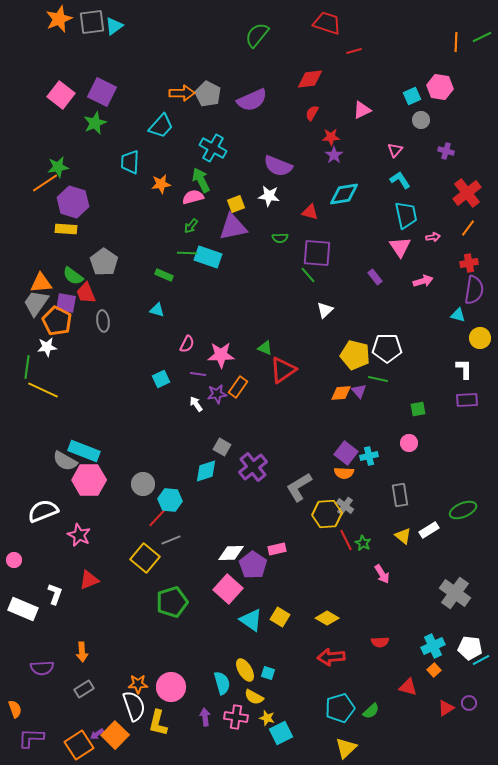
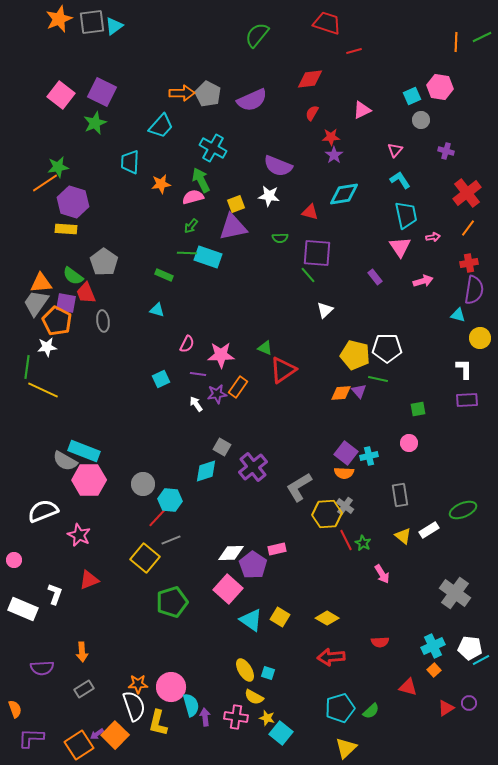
cyan semicircle at (222, 683): moved 31 px left, 22 px down
cyan square at (281, 733): rotated 25 degrees counterclockwise
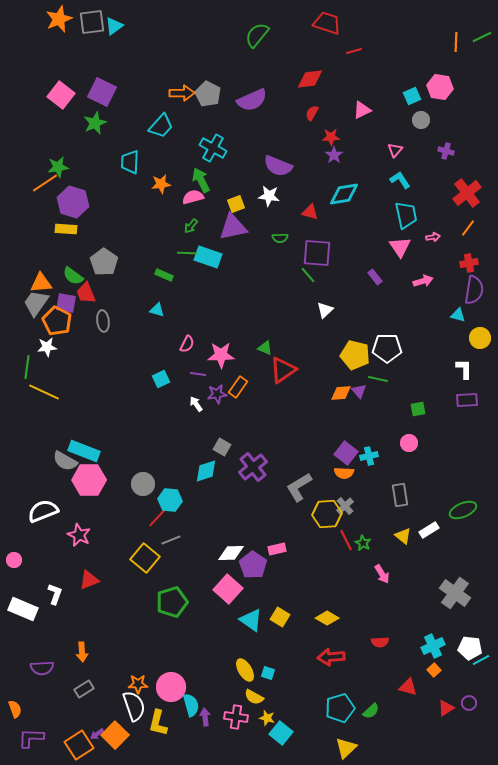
yellow line at (43, 390): moved 1 px right, 2 px down
gray cross at (345, 506): rotated 12 degrees clockwise
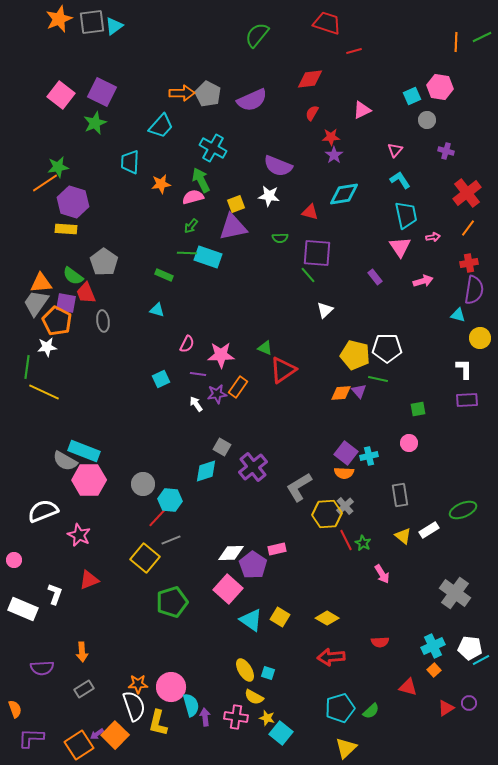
gray circle at (421, 120): moved 6 px right
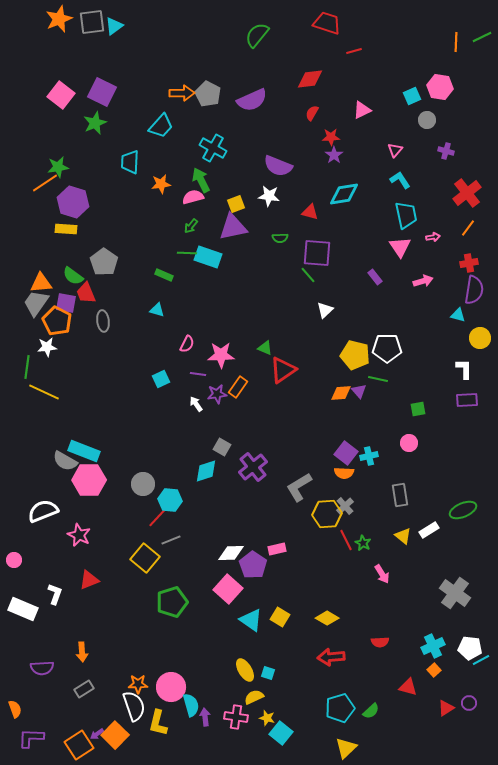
yellow semicircle at (254, 697): rotated 126 degrees clockwise
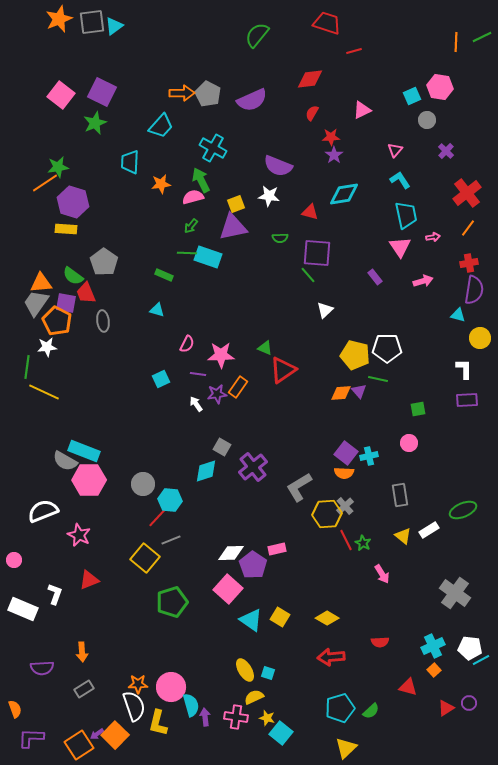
purple cross at (446, 151): rotated 28 degrees clockwise
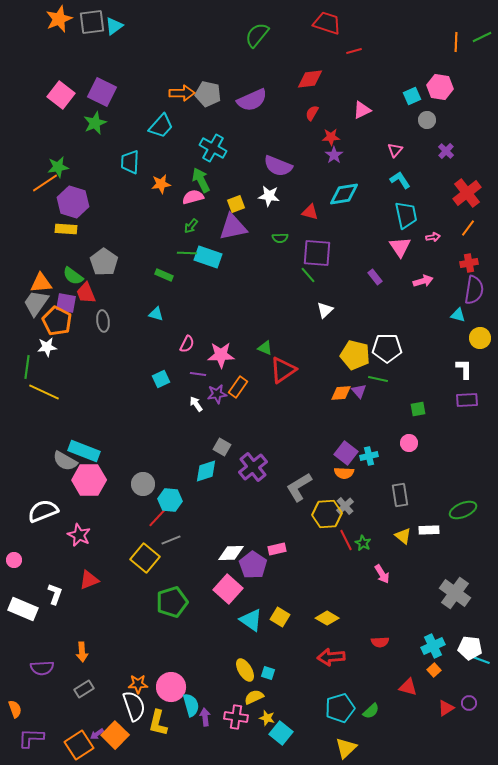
gray pentagon at (208, 94): rotated 15 degrees counterclockwise
cyan triangle at (157, 310): moved 1 px left, 4 px down
white rectangle at (429, 530): rotated 30 degrees clockwise
cyan line at (481, 660): rotated 48 degrees clockwise
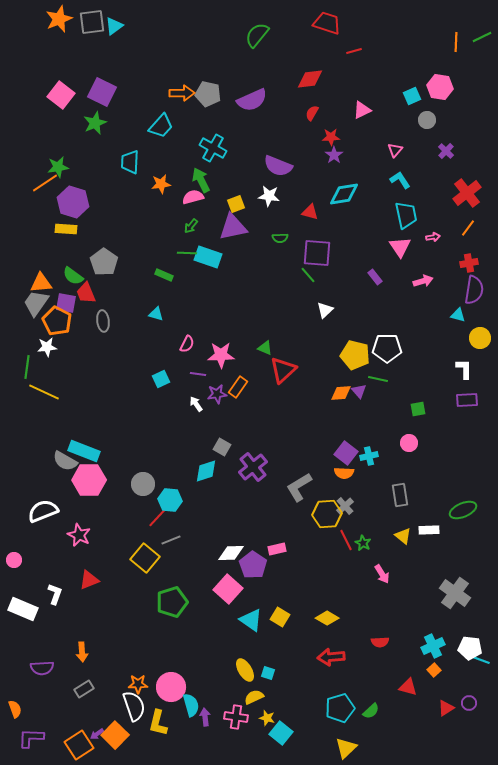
red triangle at (283, 370): rotated 8 degrees counterclockwise
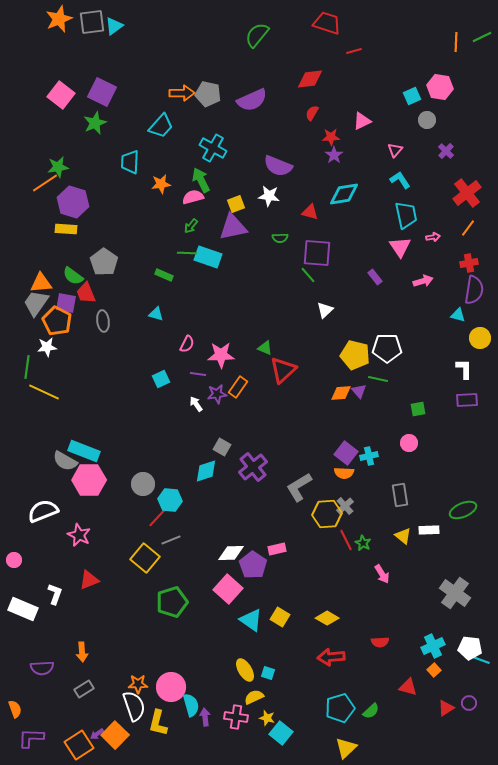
pink triangle at (362, 110): moved 11 px down
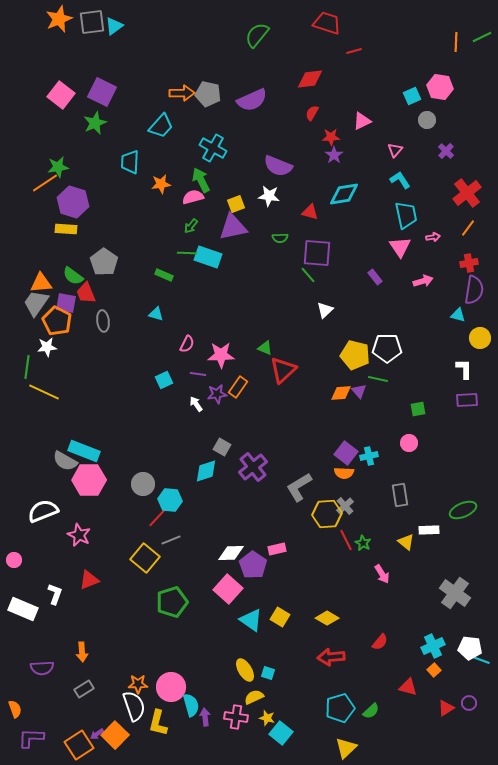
cyan square at (161, 379): moved 3 px right, 1 px down
yellow triangle at (403, 536): moved 3 px right, 6 px down
red semicircle at (380, 642): rotated 48 degrees counterclockwise
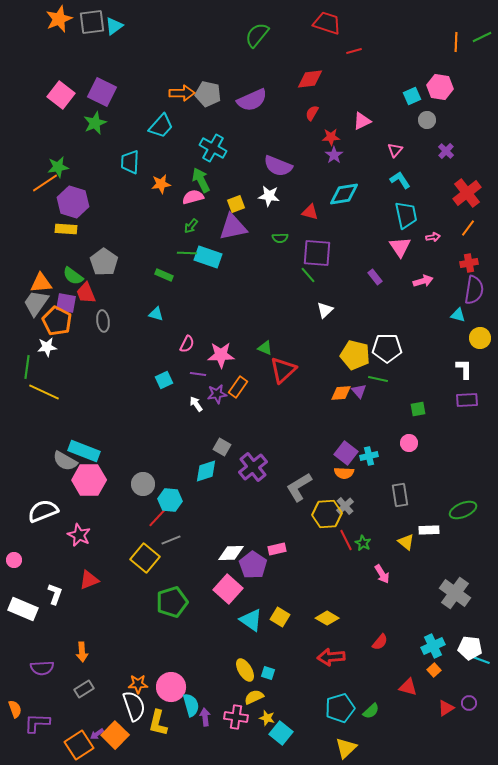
purple L-shape at (31, 738): moved 6 px right, 15 px up
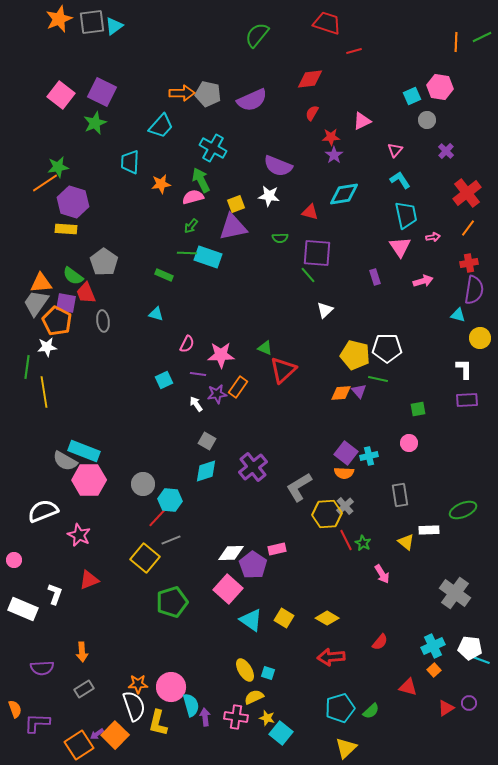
purple rectangle at (375, 277): rotated 21 degrees clockwise
yellow line at (44, 392): rotated 56 degrees clockwise
gray square at (222, 447): moved 15 px left, 6 px up
yellow square at (280, 617): moved 4 px right, 1 px down
